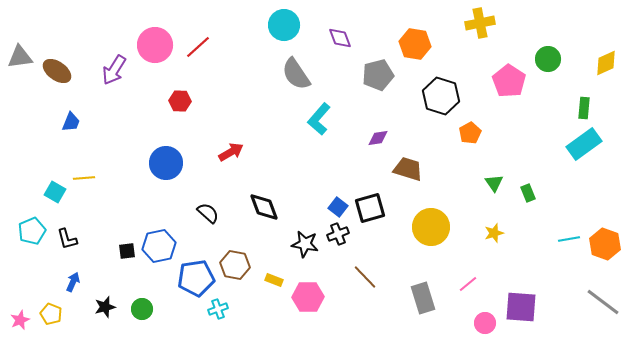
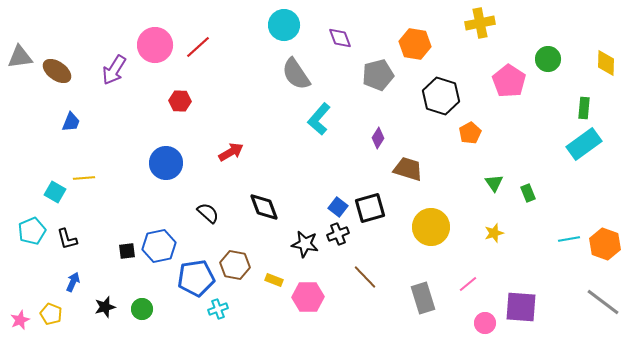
yellow diamond at (606, 63): rotated 64 degrees counterclockwise
purple diamond at (378, 138): rotated 50 degrees counterclockwise
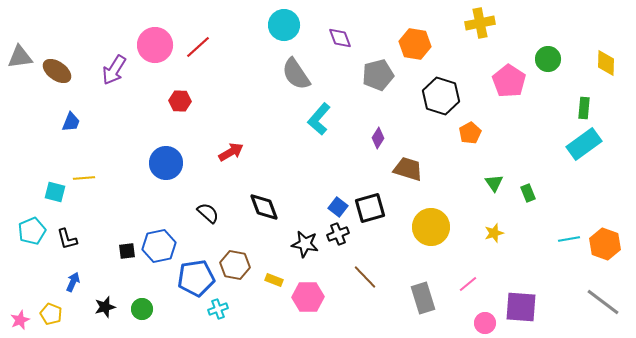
cyan square at (55, 192): rotated 15 degrees counterclockwise
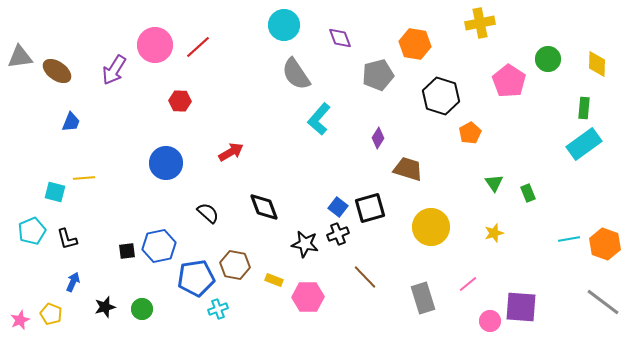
yellow diamond at (606, 63): moved 9 px left, 1 px down
pink circle at (485, 323): moved 5 px right, 2 px up
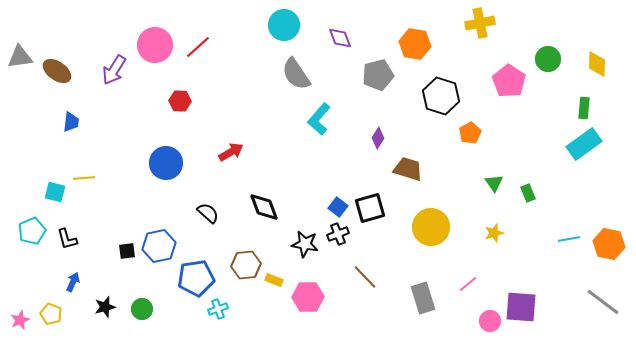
blue trapezoid at (71, 122): rotated 15 degrees counterclockwise
orange hexagon at (605, 244): moved 4 px right; rotated 8 degrees counterclockwise
brown hexagon at (235, 265): moved 11 px right; rotated 16 degrees counterclockwise
